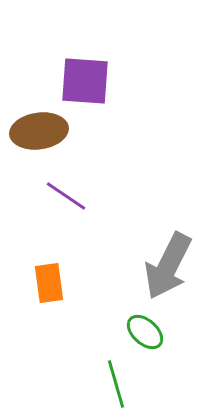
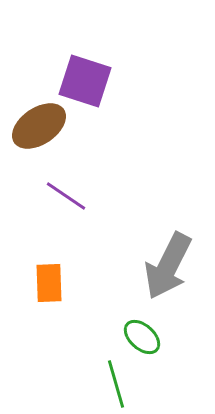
purple square: rotated 14 degrees clockwise
brown ellipse: moved 5 px up; rotated 26 degrees counterclockwise
orange rectangle: rotated 6 degrees clockwise
green ellipse: moved 3 px left, 5 px down
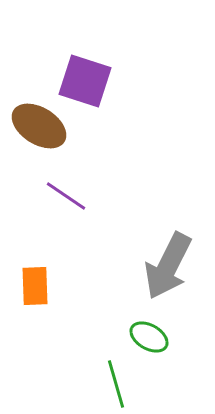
brown ellipse: rotated 66 degrees clockwise
orange rectangle: moved 14 px left, 3 px down
green ellipse: moved 7 px right; rotated 12 degrees counterclockwise
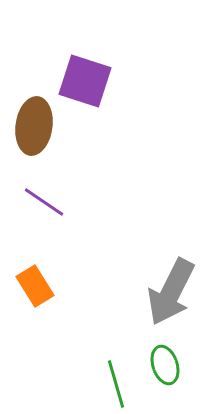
brown ellipse: moved 5 px left; rotated 66 degrees clockwise
purple line: moved 22 px left, 6 px down
gray arrow: moved 3 px right, 26 px down
orange rectangle: rotated 30 degrees counterclockwise
green ellipse: moved 16 px right, 28 px down; rotated 42 degrees clockwise
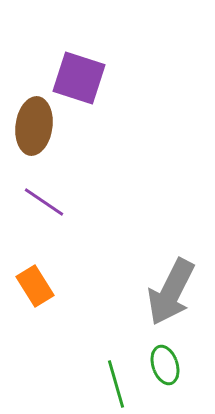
purple square: moved 6 px left, 3 px up
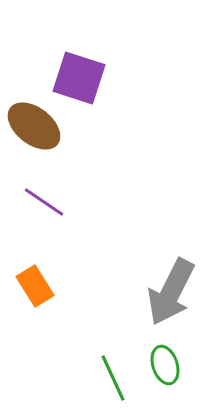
brown ellipse: rotated 60 degrees counterclockwise
green line: moved 3 px left, 6 px up; rotated 9 degrees counterclockwise
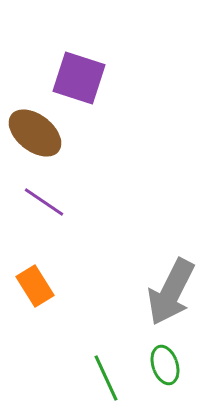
brown ellipse: moved 1 px right, 7 px down
green line: moved 7 px left
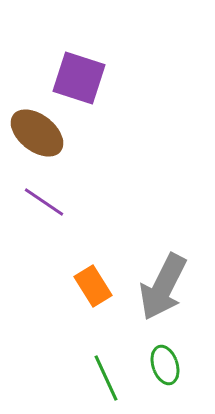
brown ellipse: moved 2 px right
orange rectangle: moved 58 px right
gray arrow: moved 8 px left, 5 px up
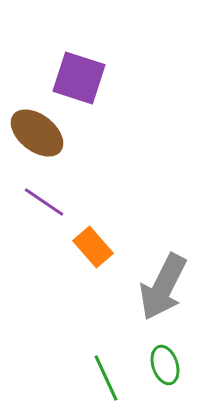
orange rectangle: moved 39 px up; rotated 9 degrees counterclockwise
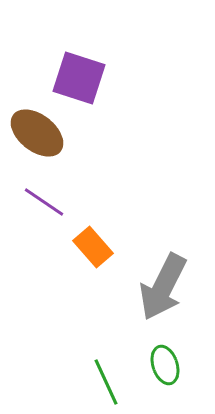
green line: moved 4 px down
